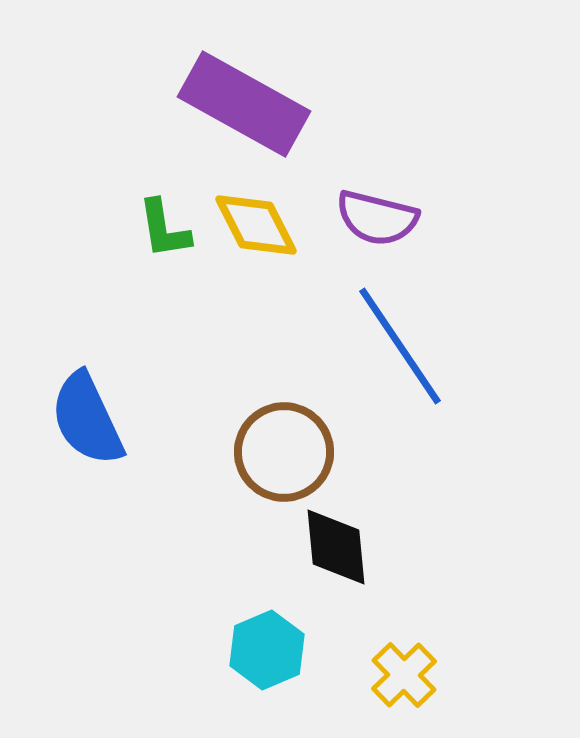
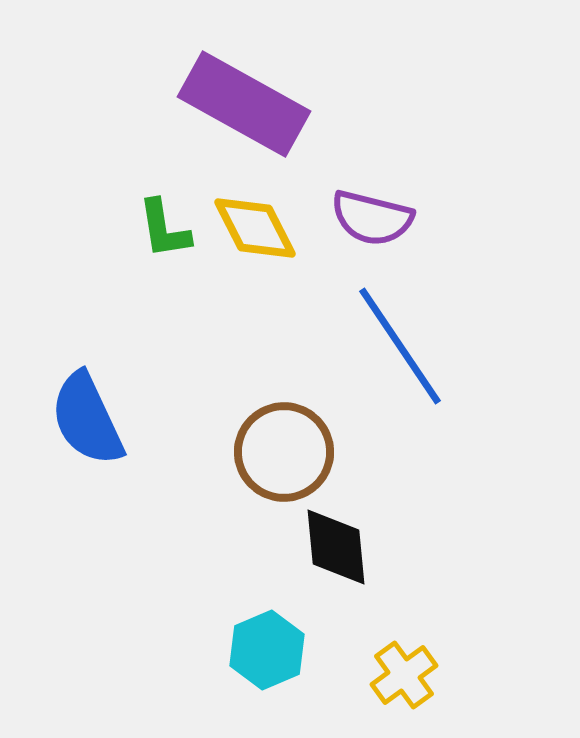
purple semicircle: moved 5 px left
yellow diamond: moved 1 px left, 3 px down
yellow cross: rotated 8 degrees clockwise
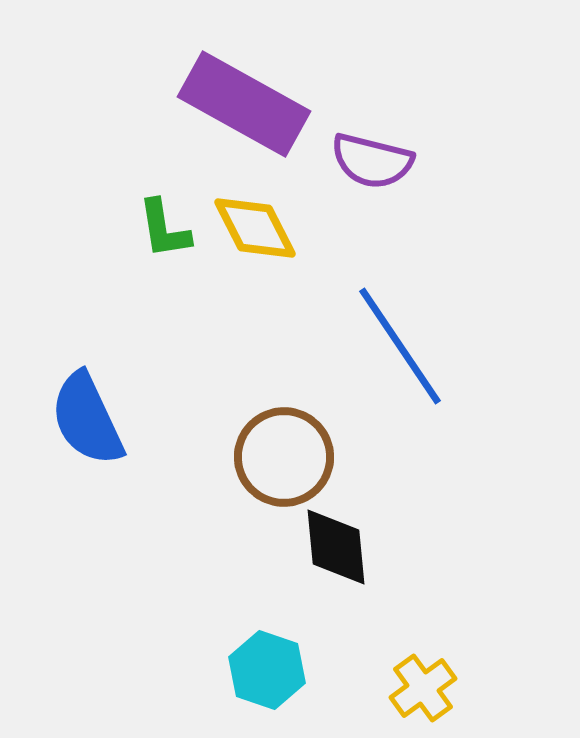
purple semicircle: moved 57 px up
brown circle: moved 5 px down
cyan hexagon: moved 20 px down; rotated 18 degrees counterclockwise
yellow cross: moved 19 px right, 13 px down
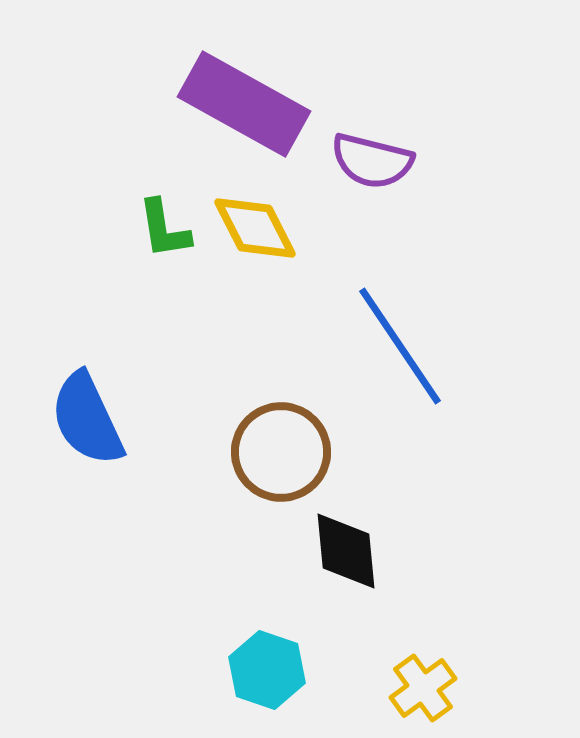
brown circle: moved 3 px left, 5 px up
black diamond: moved 10 px right, 4 px down
